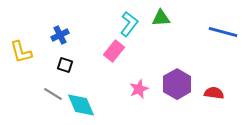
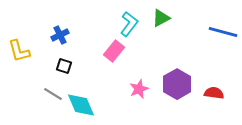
green triangle: rotated 24 degrees counterclockwise
yellow L-shape: moved 2 px left, 1 px up
black square: moved 1 px left, 1 px down
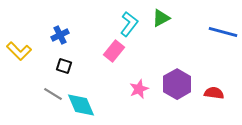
yellow L-shape: rotated 30 degrees counterclockwise
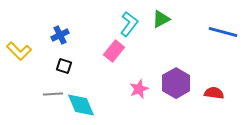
green triangle: moved 1 px down
purple hexagon: moved 1 px left, 1 px up
gray line: rotated 36 degrees counterclockwise
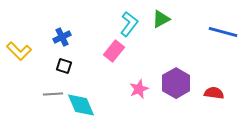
blue cross: moved 2 px right, 2 px down
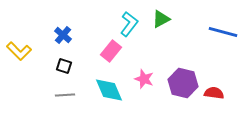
blue cross: moved 1 px right, 2 px up; rotated 24 degrees counterclockwise
pink rectangle: moved 3 px left
purple hexagon: moved 7 px right; rotated 16 degrees counterclockwise
pink star: moved 5 px right, 10 px up; rotated 30 degrees counterclockwise
gray line: moved 12 px right, 1 px down
cyan diamond: moved 28 px right, 15 px up
